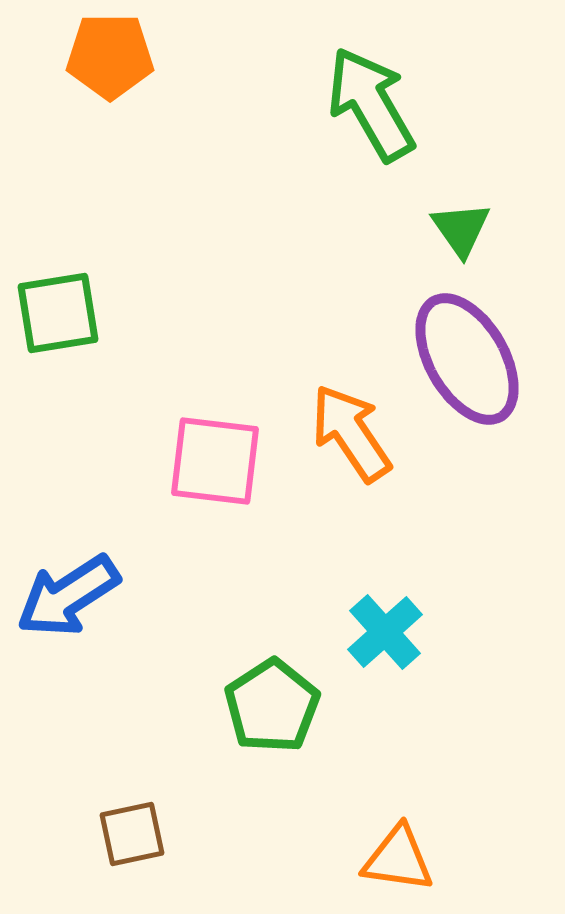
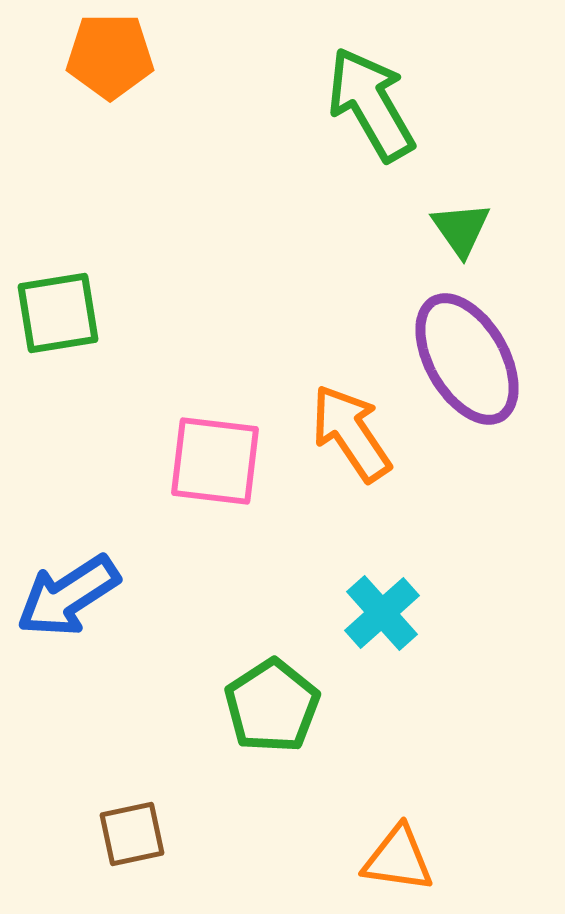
cyan cross: moved 3 px left, 19 px up
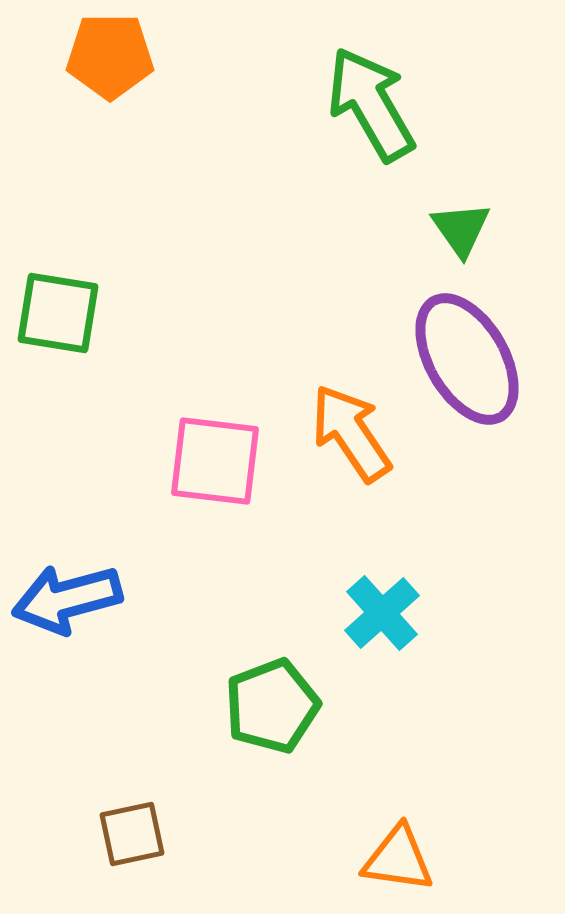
green square: rotated 18 degrees clockwise
blue arrow: moved 1 px left, 3 px down; rotated 18 degrees clockwise
green pentagon: rotated 12 degrees clockwise
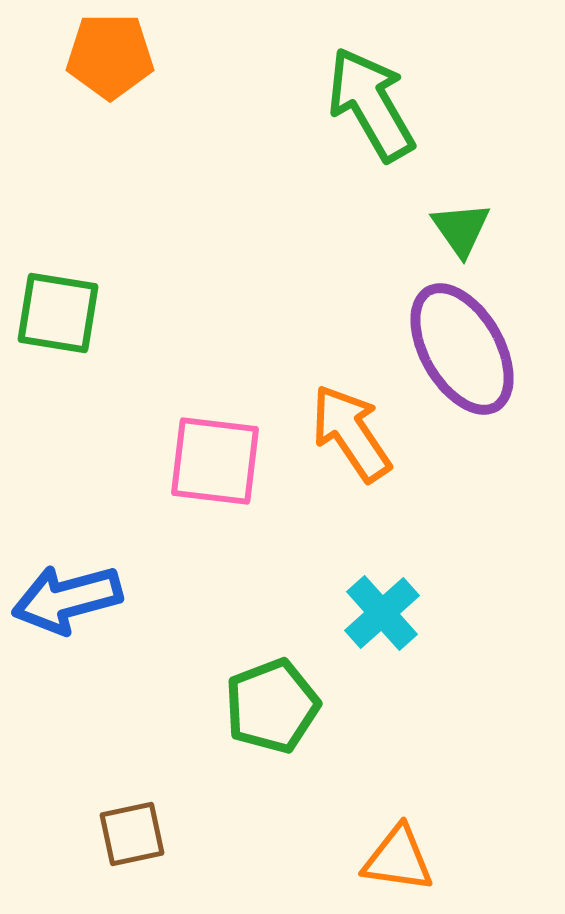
purple ellipse: moved 5 px left, 10 px up
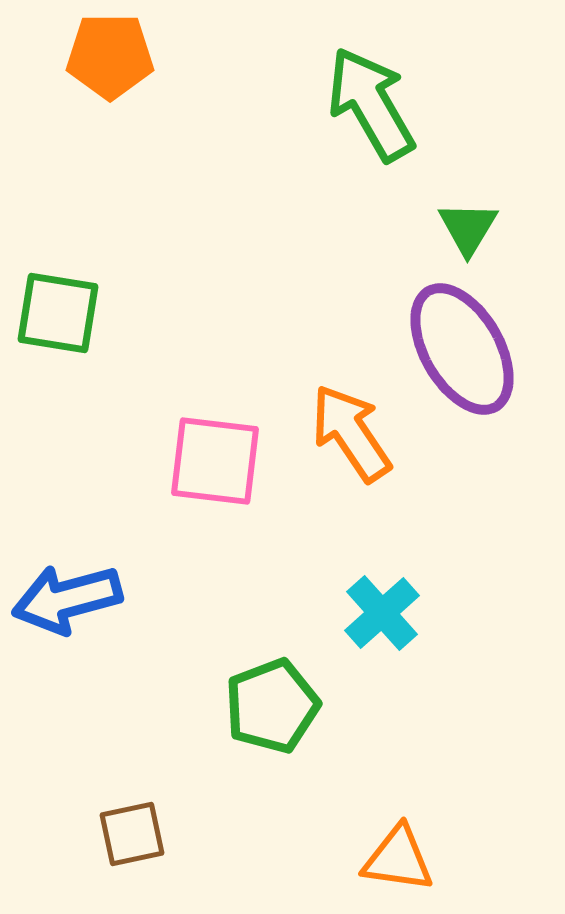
green triangle: moved 7 px right, 1 px up; rotated 6 degrees clockwise
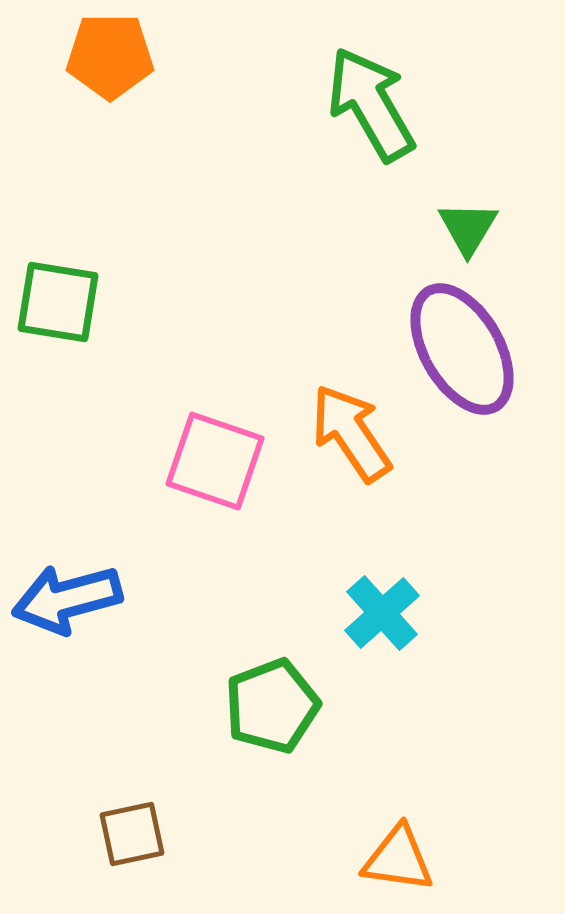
green square: moved 11 px up
pink square: rotated 12 degrees clockwise
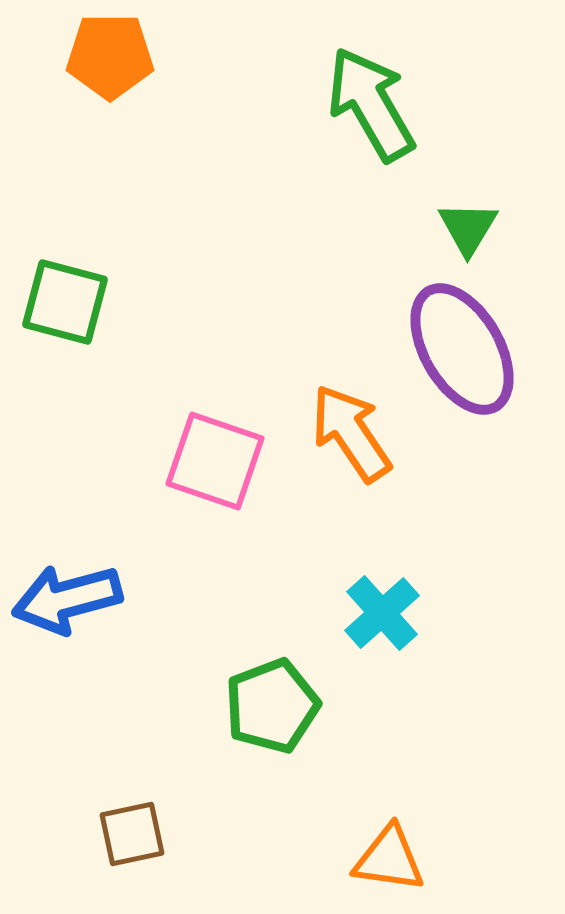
green square: moved 7 px right; rotated 6 degrees clockwise
orange triangle: moved 9 px left
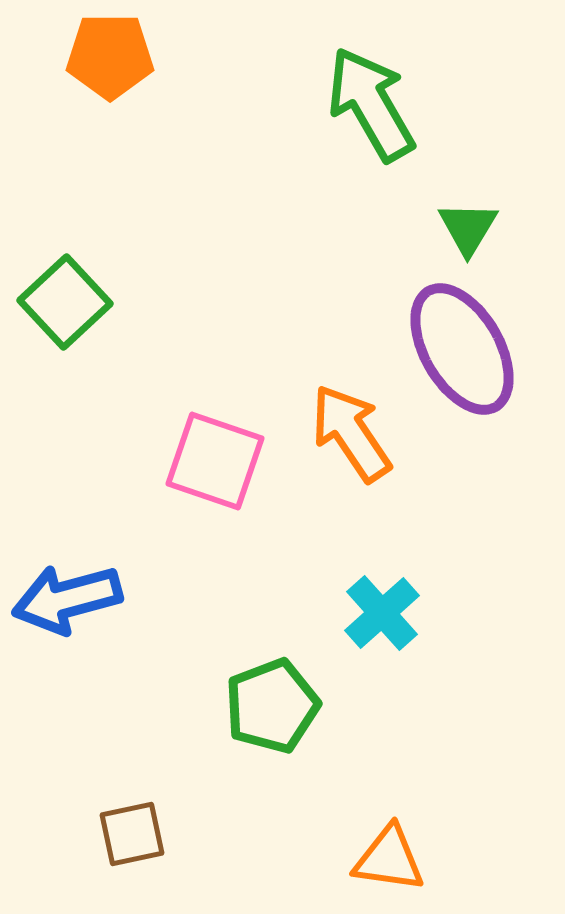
green square: rotated 32 degrees clockwise
